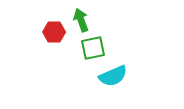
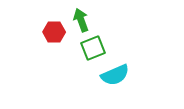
green square: rotated 10 degrees counterclockwise
cyan semicircle: moved 2 px right, 1 px up
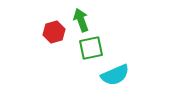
red hexagon: rotated 15 degrees counterclockwise
green square: moved 2 px left; rotated 10 degrees clockwise
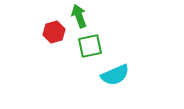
green arrow: moved 2 px left, 4 px up
green square: moved 1 px left, 2 px up
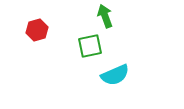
green arrow: moved 26 px right
red hexagon: moved 17 px left, 2 px up
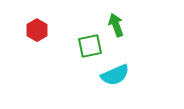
green arrow: moved 11 px right, 9 px down
red hexagon: rotated 15 degrees counterclockwise
